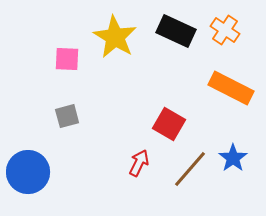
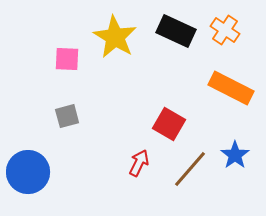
blue star: moved 2 px right, 3 px up
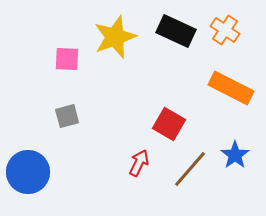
yellow star: rotated 21 degrees clockwise
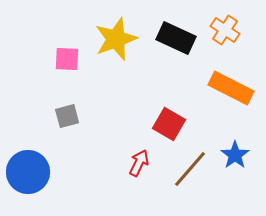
black rectangle: moved 7 px down
yellow star: moved 1 px right, 2 px down
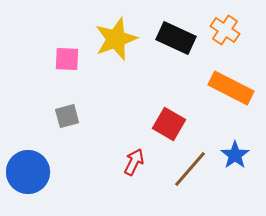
red arrow: moved 5 px left, 1 px up
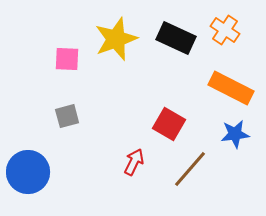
blue star: moved 21 px up; rotated 28 degrees clockwise
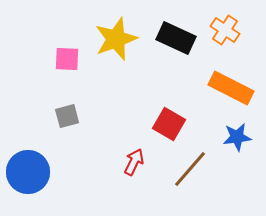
blue star: moved 2 px right, 3 px down
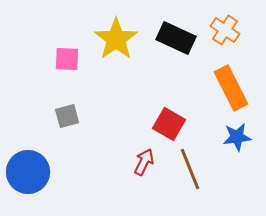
yellow star: rotated 15 degrees counterclockwise
orange rectangle: rotated 36 degrees clockwise
red arrow: moved 10 px right
brown line: rotated 63 degrees counterclockwise
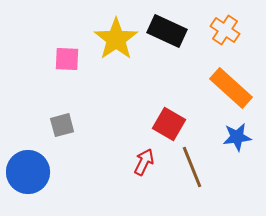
black rectangle: moved 9 px left, 7 px up
orange rectangle: rotated 21 degrees counterclockwise
gray square: moved 5 px left, 9 px down
brown line: moved 2 px right, 2 px up
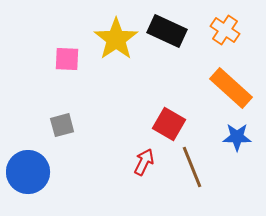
blue star: rotated 8 degrees clockwise
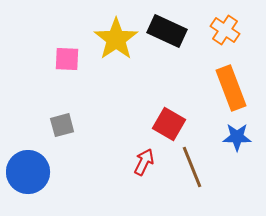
orange rectangle: rotated 27 degrees clockwise
